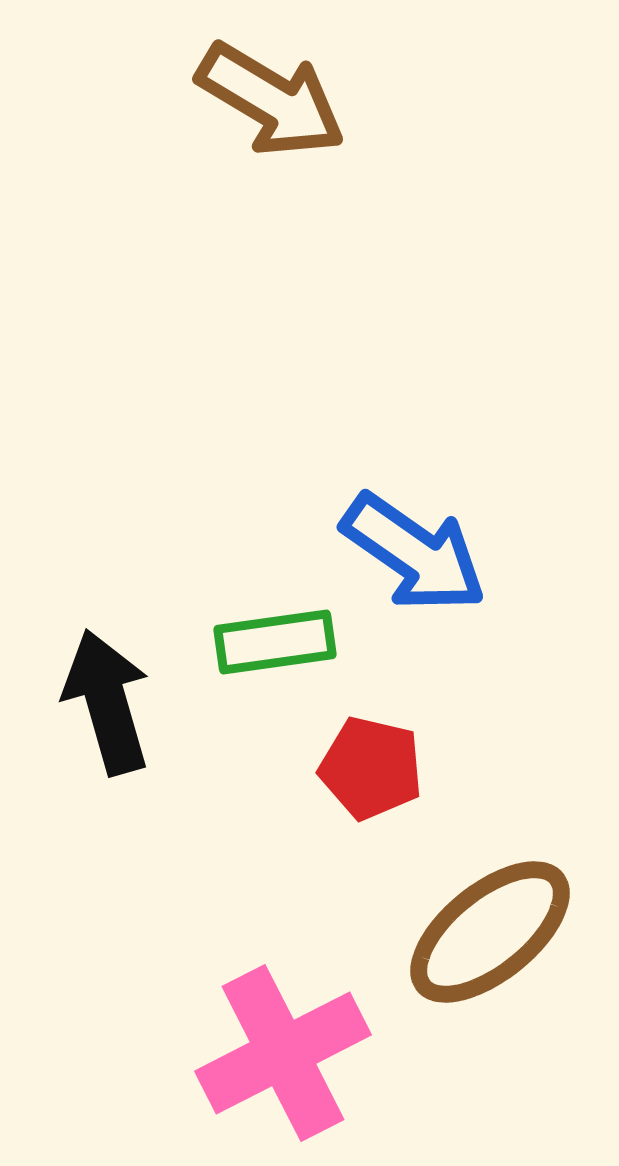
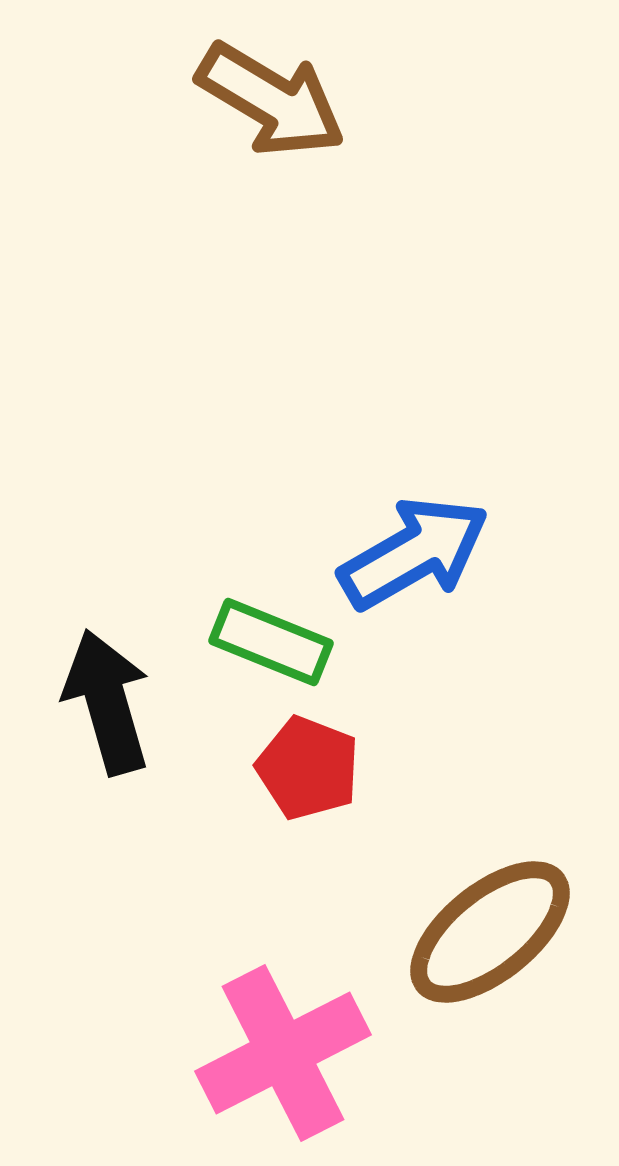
blue arrow: rotated 65 degrees counterclockwise
green rectangle: moved 4 px left; rotated 30 degrees clockwise
red pentagon: moved 63 px left; rotated 8 degrees clockwise
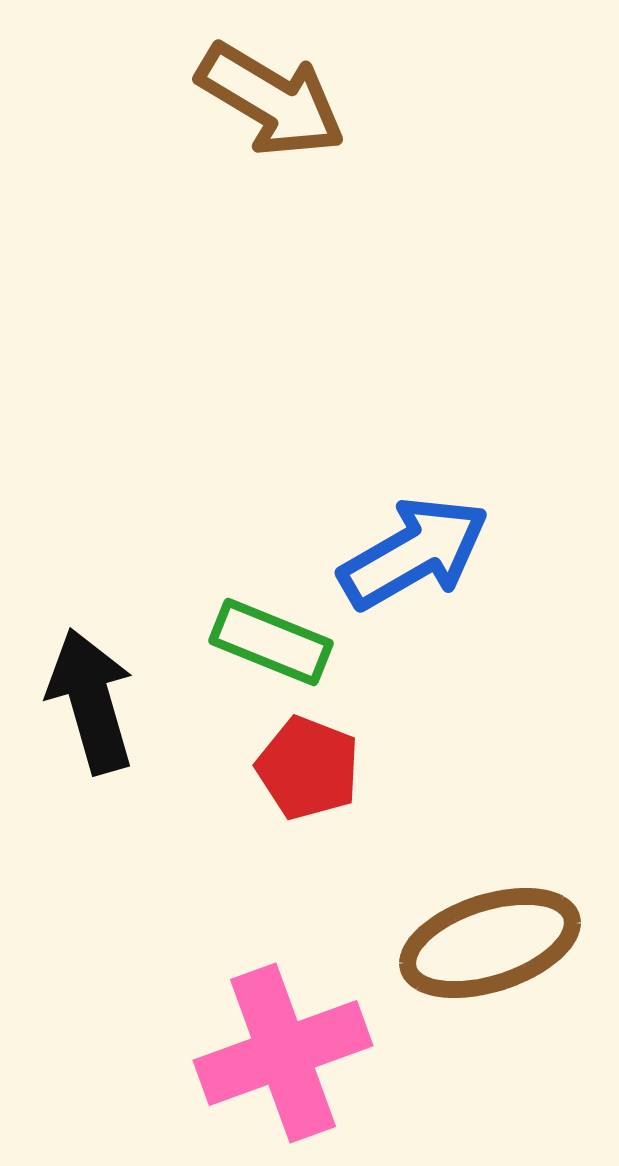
black arrow: moved 16 px left, 1 px up
brown ellipse: moved 11 px down; rotated 21 degrees clockwise
pink cross: rotated 7 degrees clockwise
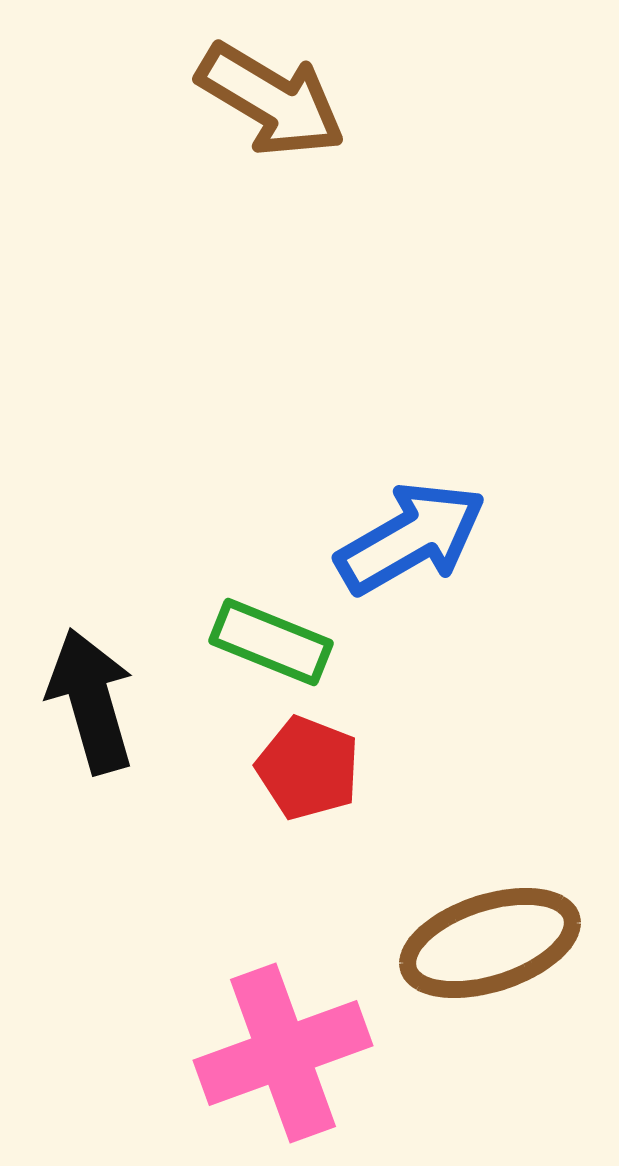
blue arrow: moved 3 px left, 15 px up
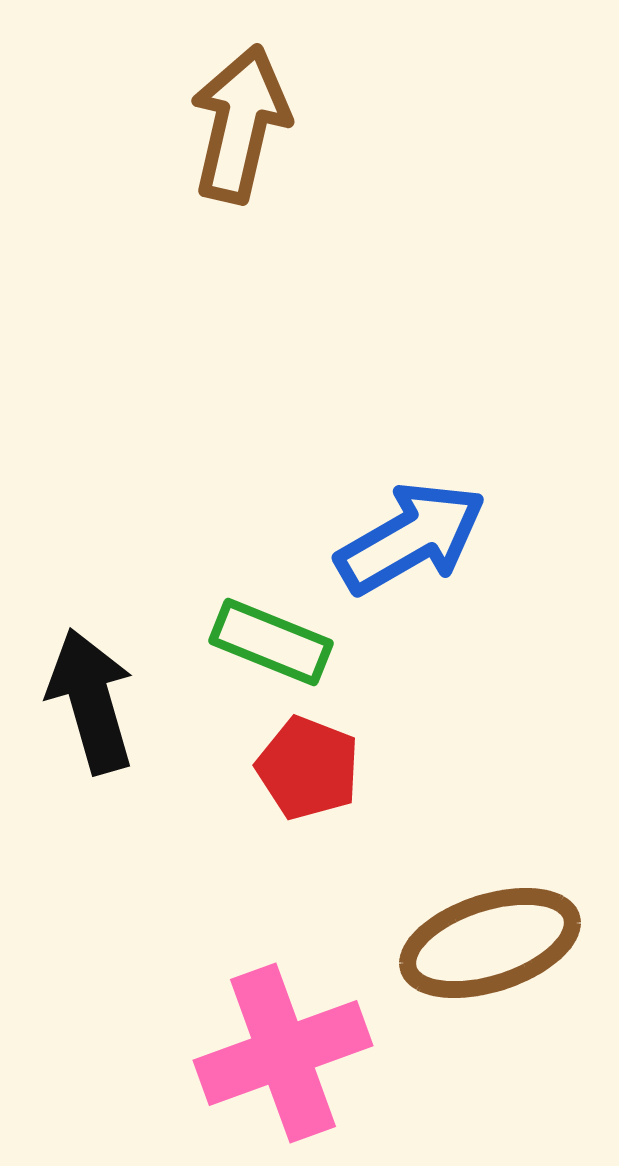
brown arrow: moved 31 px left, 24 px down; rotated 108 degrees counterclockwise
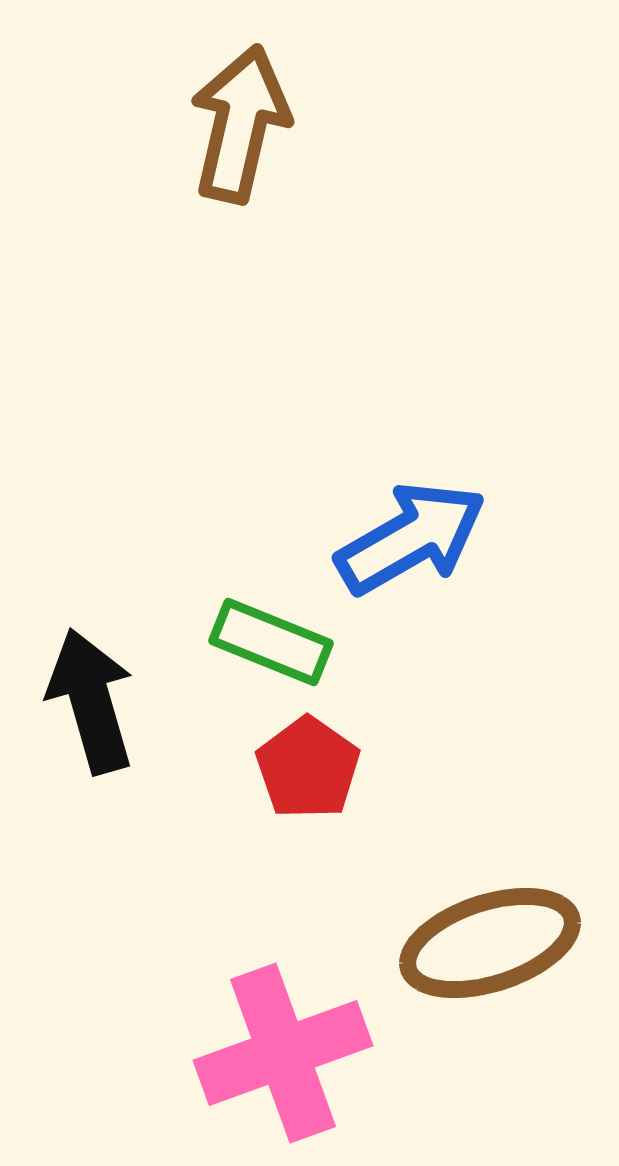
red pentagon: rotated 14 degrees clockwise
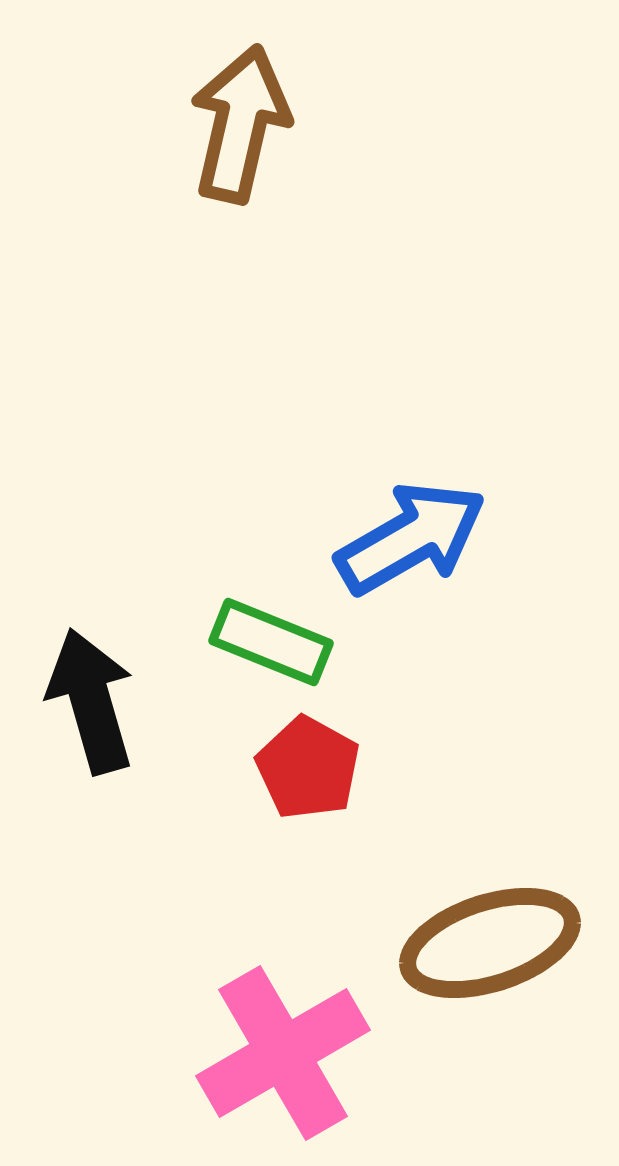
red pentagon: rotated 6 degrees counterclockwise
pink cross: rotated 10 degrees counterclockwise
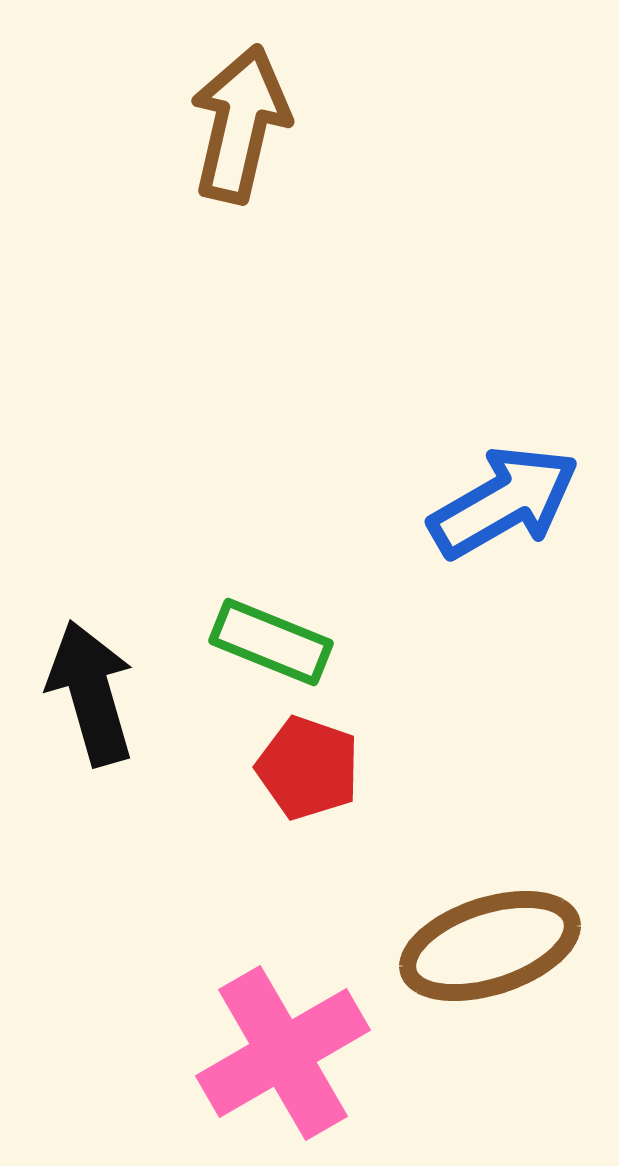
blue arrow: moved 93 px right, 36 px up
black arrow: moved 8 px up
red pentagon: rotated 10 degrees counterclockwise
brown ellipse: moved 3 px down
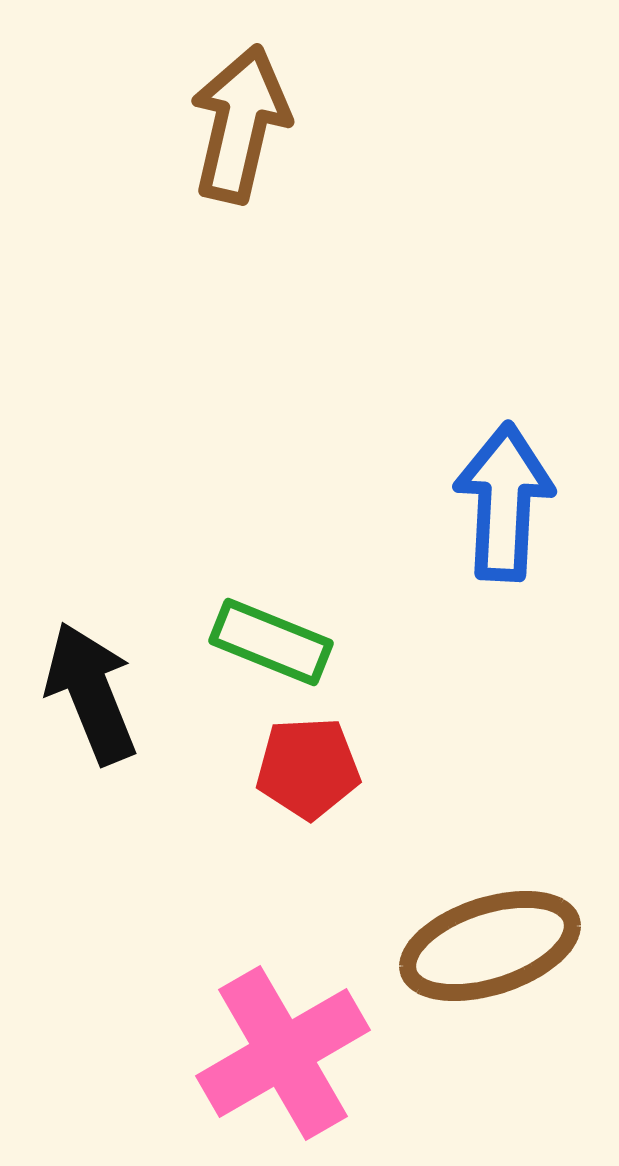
blue arrow: rotated 57 degrees counterclockwise
black arrow: rotated 6 degrees counterclockwise
red pentagon: rotated 22 degrees counterclockwise
